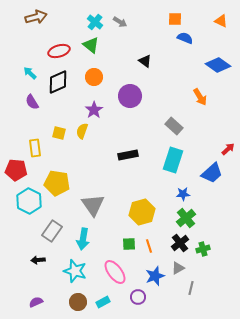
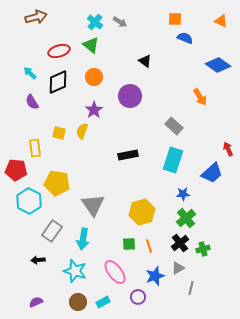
red arrow at (228, 149): rotated 72 degrees counterclockwise
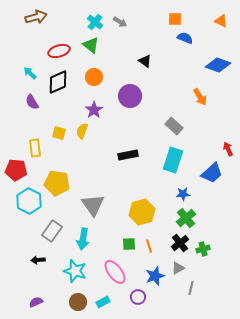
blue diamond at (218, 65): rotated 15 degrees counterclockwise
